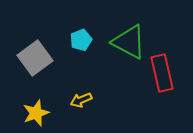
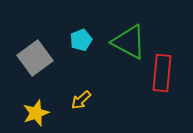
red rectangle: rotated 18 degrees clockwise
yellow arrow: rotated 20 degrees counterclockwise
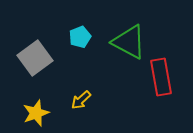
cyan pentagon: moved 1 px left, 3 px up
red rectangle: moved 1 px left, 4 px down; rotated 15 degrees counterclockwise
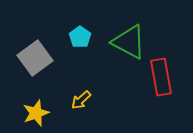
cyan pentagon: rotated 15 degrees counterclockwise
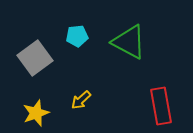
cyan pentagon: moved 3 px left, 1 px up; rotated 30 degrees clockwise
red rectangle: moved 29 px down
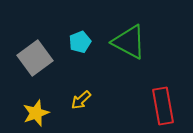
cyan pentagon: moved 3 px right, 6 px down; rotated 15 degrees counterclockwise
red rectangle: moved 2 px right
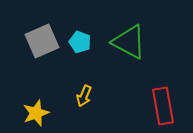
cyan pentagon: rotated 30 degrees counterclockwise
gray square: moved 7 px right, 17 px up; rotated 12 degrees clockwise
yellow arrow: moved 3 px right, 4 px up; rotated 25 degrees counterclockwise
